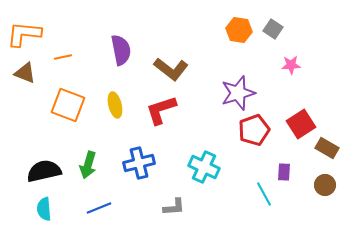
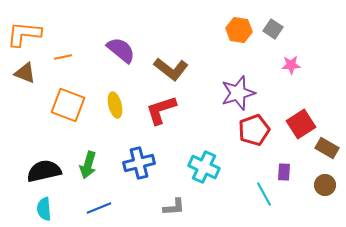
purple semicircle: rotated 40 degrees counterclockwise
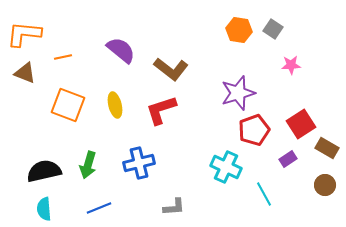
cyan cross: moved 22 px right
purple rectangle: moved 4 px right, 13 px up; rotated 54 degrees clockwise
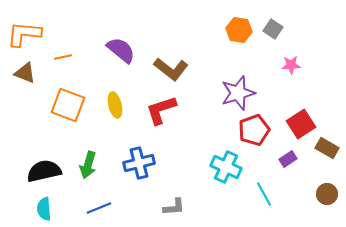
brown circle: moved 2 px right, 9 px down
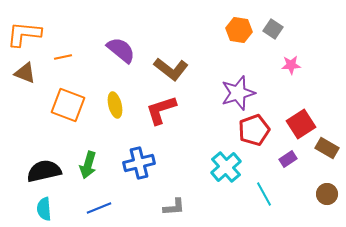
cyan cross: rotated 24 degrees clockwise
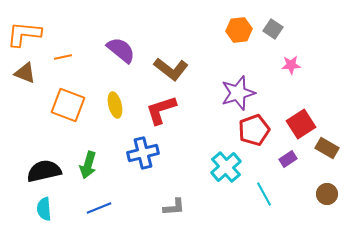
orange hexagon: rotated 15 degrees counterclockwise
blue cross: moved 4 px right, 10 px up
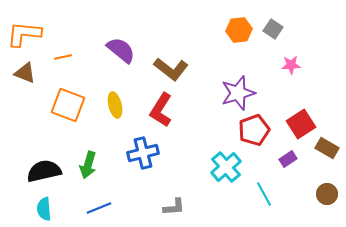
red L-shape: rotated 40 degrees counterclockwise
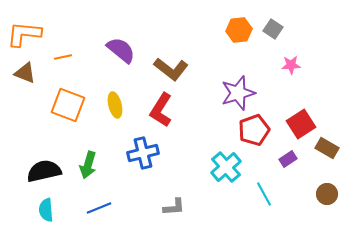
cyan semicircle: moved 2 px right, 1 px down
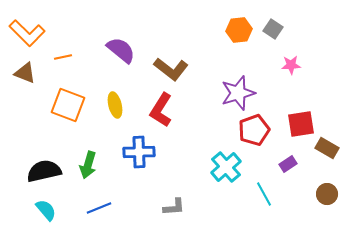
orange L-shape: moved 3 px right, 1 px up; rotated 141 degrees counterclockwise
red square: rotated 24 degrees clockwise
blue cross: moved 4 px left, 1 px up; rotated 12 degrees clockwise
purple rectangle: moved 5 px down
cyan semicircle: rotated 145 degrees clockwise
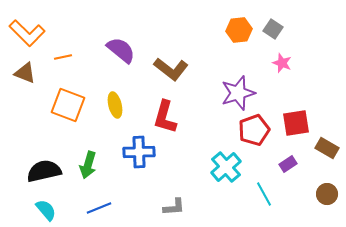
pink star: moved 9 px left, 2 px up; rotated 24 degrees clockwise
red L-shape: moved 4 px right, 7 px down; rotated 16 degrees counterclockwise
red square: moved 5 px left, 1 px up
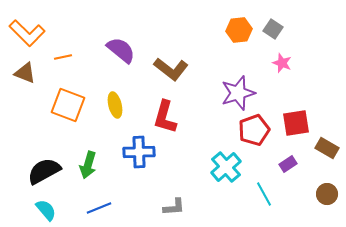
black semicircle: rotated 16 degrees counterclockwise
